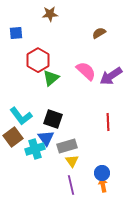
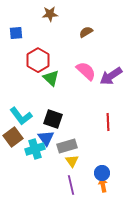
brown semicircle: moved 13 px left, 1 px up
green triangle: rotated 36 degrees counterclockwise
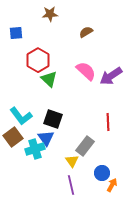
green triangle: moved 2 px left, 1 px down
gray rectangle: moved 18 px right; rotated 36 degrees counterclockwise
orange arrow: moved 9 px right; rotated 40 degrees clockwise
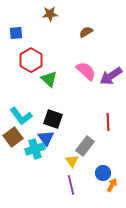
red hexagon: moved 7 px left
blue circle: moved 1 px right
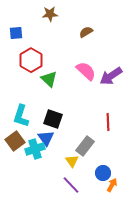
cyan L-shape: rotated 55 degrees clockwise
brown square: moved 2 px right, 4 px down
purple line: rotated 30 degrees counterclockwise
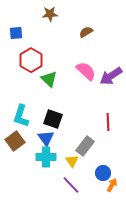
cyan cross: moved 11 px right, 8 px down; rotated 18 degrees clockwise
